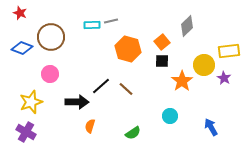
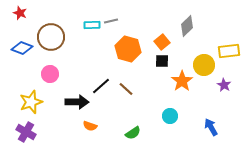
purple star: moved 7 px down
orange semicircle: rotated 88 degrees counterclockwise
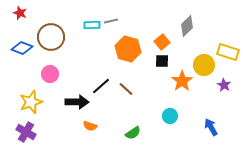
yellow rectangle: moved 1 px left, 1 px down; rotated 25 degrees clockwise
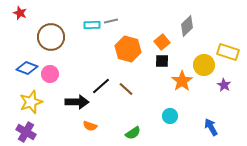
blue diamond: moved 5 px right, 20 px down
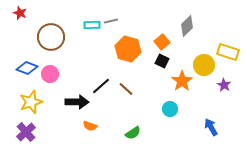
black square: rotated 24 degrees clockwise
cyan circle: moved 7 px up
purple cross: rotated 18 degrees clockwise
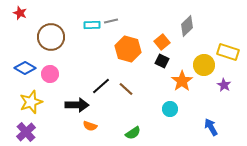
blue diamond: moved 2 px left; rotated 10 degrees clockwise
black arrow: moved 3 px down
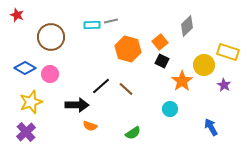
red star: moved 3 px left, 2 px down
orange square: moved 2 px left
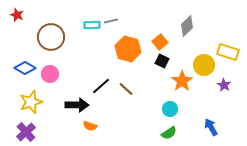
green semicircle: moved 36 px right
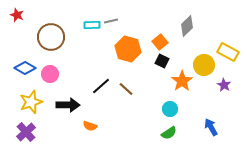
yellow rectangle: rotated 10 degrees clockwise
black arrow: moved 9 px left
